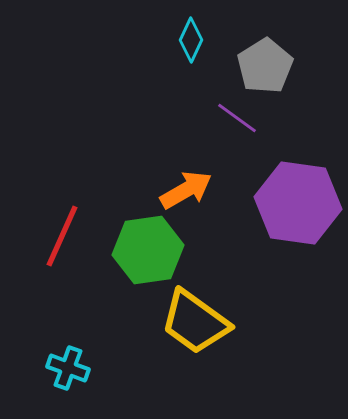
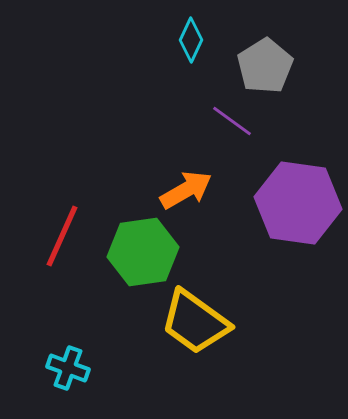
purple line: moved 5 px left, 3 px down
green hexagon: moved 5 px left, 2 px down
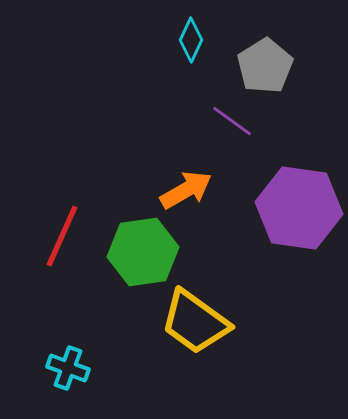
purple hexagon: moved 1 px right, 5 px down
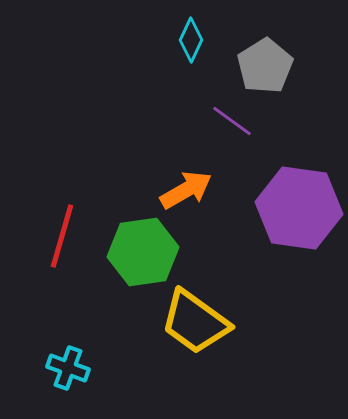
red line: rotated 8 degrees counterclockwise
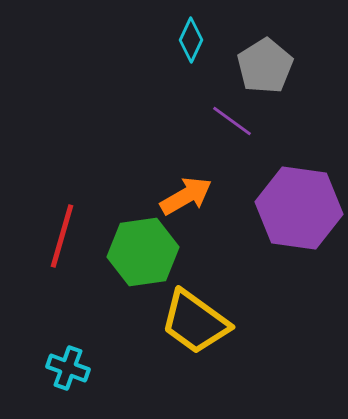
orange arrow: moved 6 px down
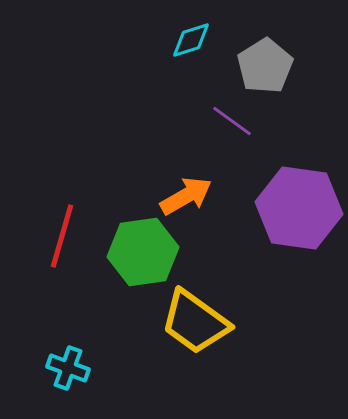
cyan diamond: rotated 48 degrees clockwise
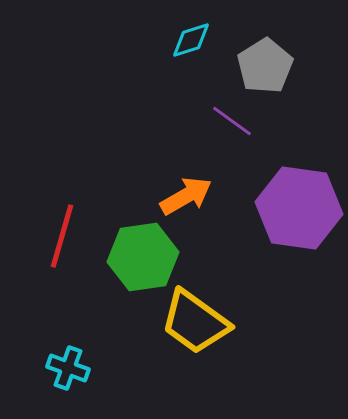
green hexagon: moved 5 px down
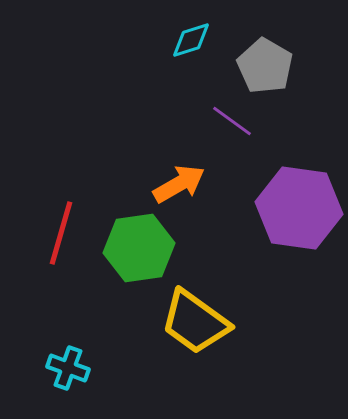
gray pentagon: rotated 10 degrees counterclockwise
orange arrow: moved 7 px left, 12 px up
red line: moved 1 px left, 3 px up
green hexagon: moved 4 px left, 9 px up
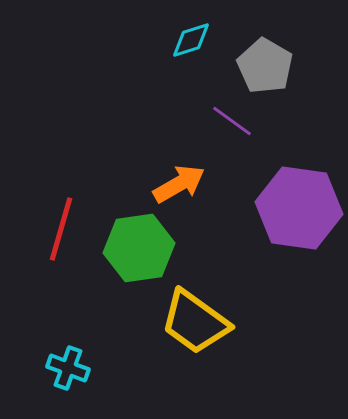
red line: moved 4 px up
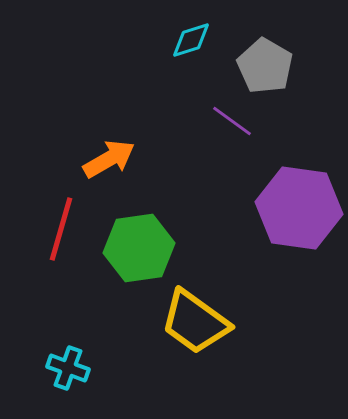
orange arrow: moved 70 px left, 25 px up
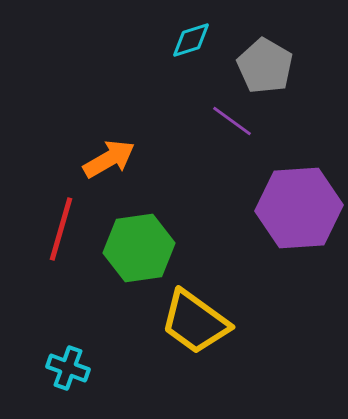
purple hexagon: rotated 12 degrees counterclockwise
